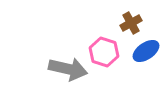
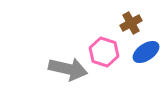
blue ellipse: moved 1 px down
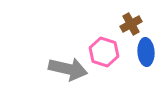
brown cross: moved 1 px down
blue ellipse: rotated 60 degrees counterclockwise
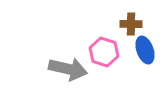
brown cross: rotated 30 degrees clockwise
blue ellipse: moved 1 px left, 2 px up; rotated 16 degrees counterclockwise
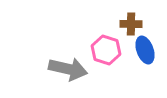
pink hexagon: moved 2 px right, 2 px up
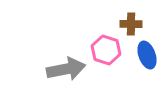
blue ellipse: moved 2 px right, 5 px down
gray arrow: moved 2 px left; rotated 24 degrees counterclockwise
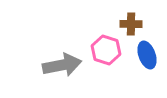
gray arrow: moved 4 px left, 4 px up
